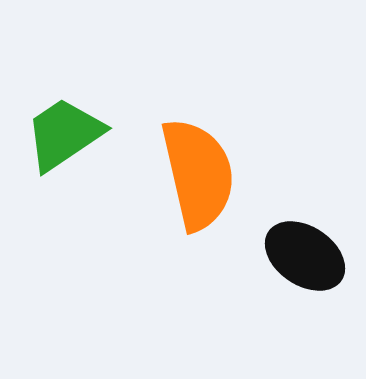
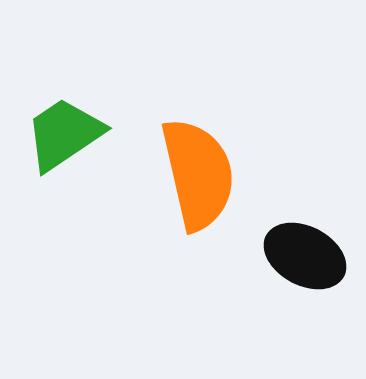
black ellipse: rotated 6 degrees counterclockwise
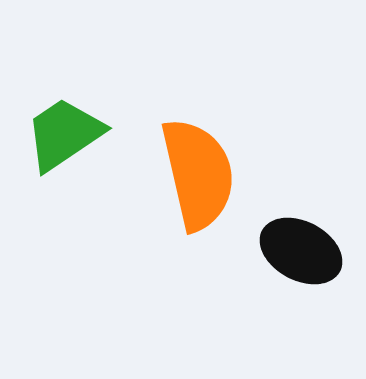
black ellipse: moved 4 px left, 5 px up
